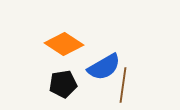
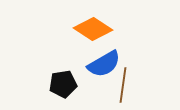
orange diamond: moved 29 px right, 15 px up
blue semicircle: moved 3 px up
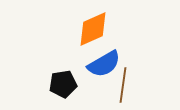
orange diamond: rotated 57 degrees counterclockwise
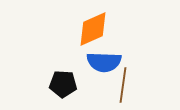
blue semicircle: moved 2 px up; rotated 32 degrees clockwise
black pentagon: rotated 12 degrees clockwise
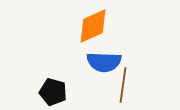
orange diamond: moved 3 px up
black pentagon: moved 10 px left, 8 px down; rotated 12 degrees clockwise
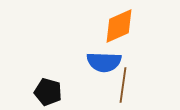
orange diamond: moved 26 px right
black pentagon: moved 5 px left
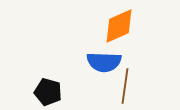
brown line: moved 2 px right, 1 px down
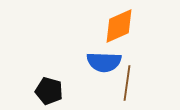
brown line: moved 2 px right, 3 px up
black pentagon: moved 1 px right, 1 px up
